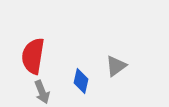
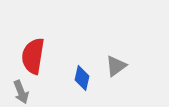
blue diamond: moved 1 px right, 3 px up
gray arrow: moved 21 px left
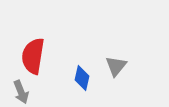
gray triangle: rotated 15 degrees counterclockwise
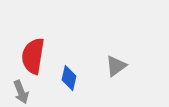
gray triangle: rotated 15 degrees clockwise
blue diamond: moved 13 px left
